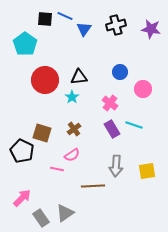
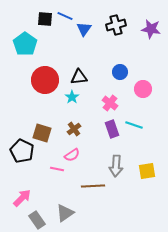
purple rectangle: rotated 12 degrees clockwise
gray rectangle: moved 4 px left, 2 px down
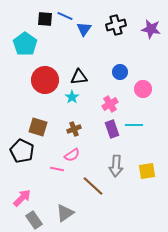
pink cross: moved 1 px down; rotated 21 degrees clockwise
cyan line: rotated 18 degrees counterclockwise
brown cross: rotated 16 degrees clockwise
brown square: moved 4 px left, 6 px up
brown line: rotated 45 degrees clockwise
gray rectangle: moved 3 px left
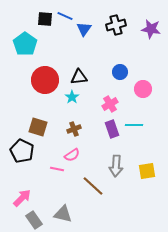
gray triangle: moved 2 px left, 1 px down; rotated 48 degrees clockwise
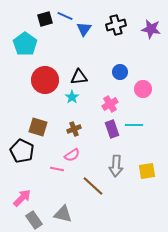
black square: rotated 21 degrees counterclockwise
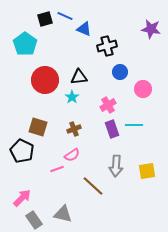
black cross: moved 9 px left, 21 px down
blue triangle: rotated 42 degrees counterclockwise
pink cross: moved 2 px left, 1 px down
pink line: rotated 32 degrees counterclockwise
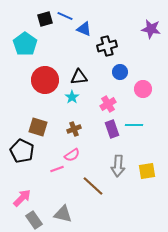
pink cross: moved 1 px up
gray arrow: moved 2 px right
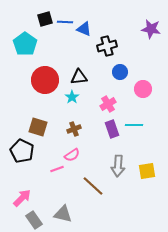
blue line: moved 6 px down; rotated 21 degrees counterclockwise
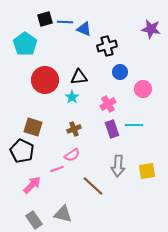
brown square: moved 5 px left
pink arrow: moved 10 px right, 13 px up
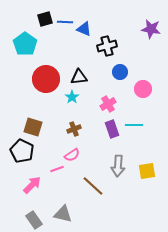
red circle: moved 1 px right, 1 px up
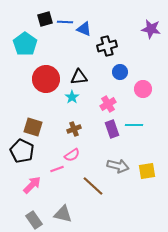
gray arrow: rotated 80 degrees counterclockwise
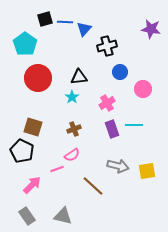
blue triangle: rotated 49 degrees clockwise
red circle: moved 8 px left, 1 px up
pink cross: moved 1 px left, 1 px up
gray triangle: moved 2 px down
gray rectangle: moved 7 px left, 4 px up
